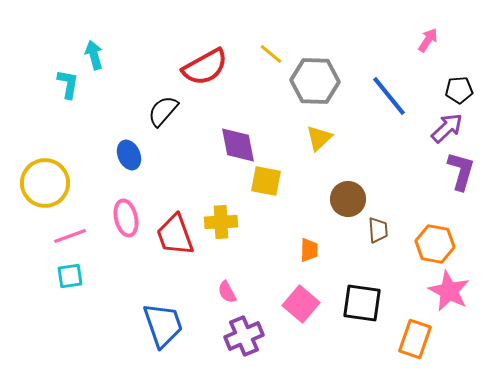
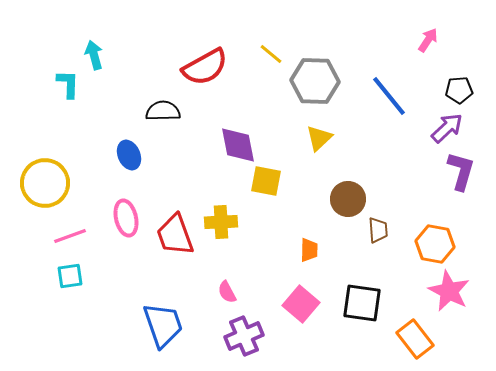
cyan L-shape: rotated 8 degrees counterclockwise
black semicircle: rotated 48 degrees clockwise
orange rectangle: rotated 57 degrees counterclockwise
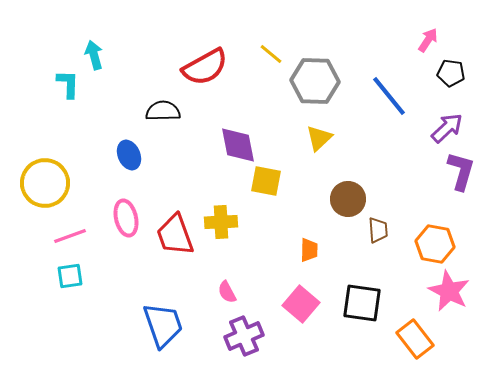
black pentagon: moved 8 px left, 17 px up; rotated 12 degrees clockwise
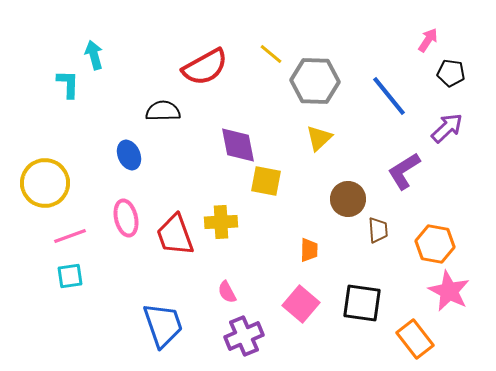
purple L-shape: moved 57 px left; rotated 138 degrees counterclockwise
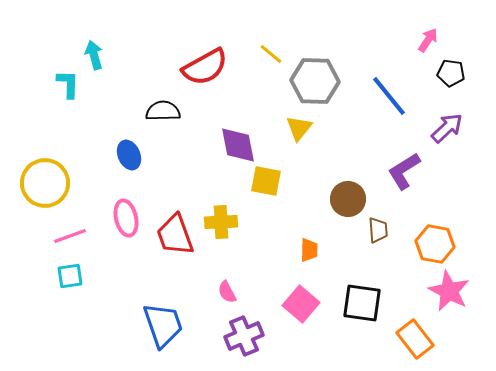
yellow triangle: moved 20 px left, 10 px up; rotated 8 degrees counterclockwise
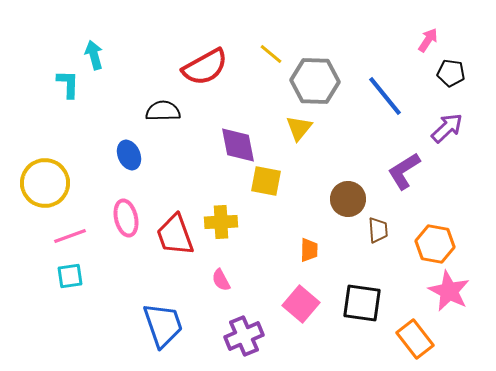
blue line: moved 4 px left
pink semicircle: moved 6 px left, 12 px up
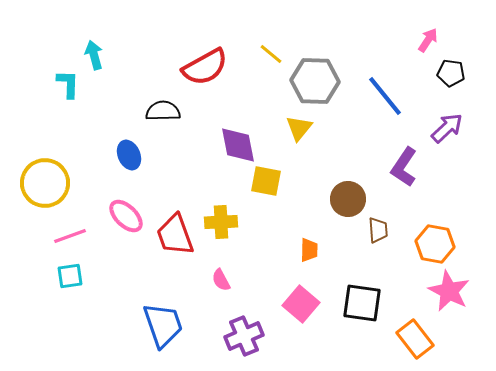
purple L-shape: moved 4 px up; rotated 24 degrees counterclockwise
pink ellipse: moved 2 px up; rotated 33 degrees counterclockwise
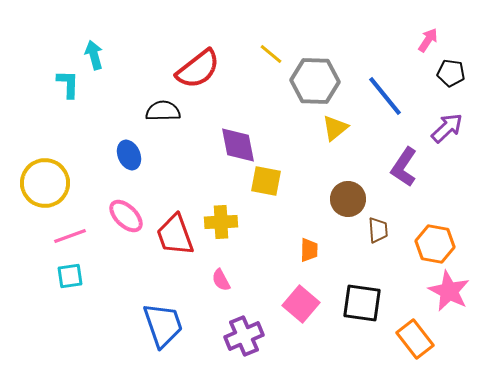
red semicircle: moved 7 px left, 2 px down; rotated 9 degrees counterclockwise
yellow triangle: moved 36 px right; rotated 12 degrees clockwise
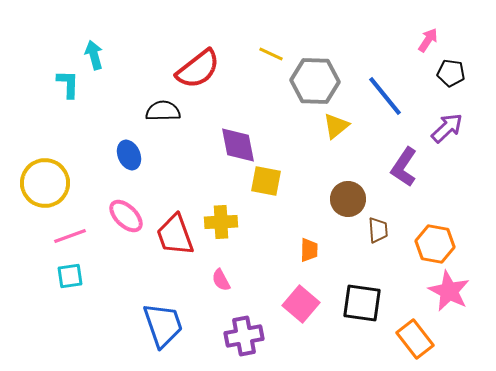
yellow line: rotated 15 degrees counterclockwise
yellow triangle: moved 1 px right, 2 px up
purple cross: rotated 12 degrees clockwise
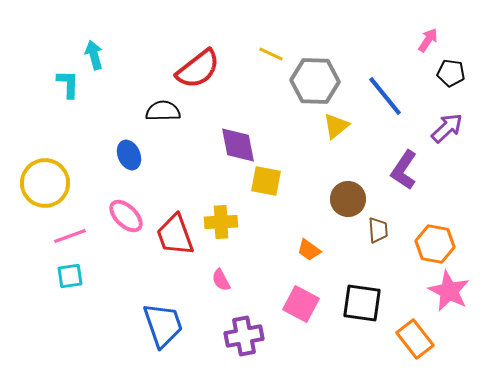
purple L-shape: moved 3 px down
orange trapezoid: rotated 125 degrees clockwise
pink square: rotated 12 degrees counterclockwise
